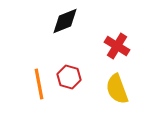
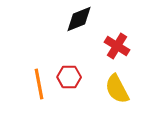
black diamond: moved 14 px right, 2 px up
red hexagon: rotated 15 degrees counterclockwise
yellow semicircle: rotated 8 degrees counterclockwise
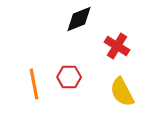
orange line: moved 5 px left
yellow semicircle: moved 5 px right, 3 px down
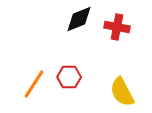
red cross: moved 19 px up; rotated 20 degrees counterclockwise
orange line: rotated 44 degrees clockwise
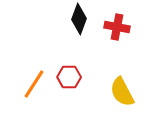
black diamond: rotated 48 degrees counterclockwise
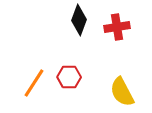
black diamond: moved 1 px down
red cross: rotated 20 degrees counterclockwise
orange line: moved 1 px up
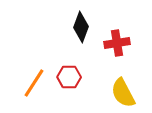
black diamond: moved 2 px right, 7 px down
red cross: moved 16 px down
yellow semicircle: moved 1 px right, 1 px down
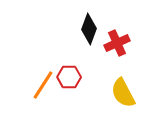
black diamond: moved 8 px right, 2 px down
red cross: rotated 15 degrees counterclockwise
orange line: moved 9 px right, 2 px down
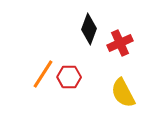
red cross: moved 3 px right
orange line: moved 11 px up
